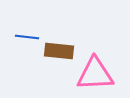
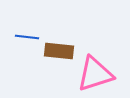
pink triangle: rotated 15 degrees counterclockwise
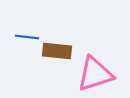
brown rectangle: moved 2 px left
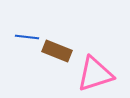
brown rectangle: rotated 16 degrees clockwise
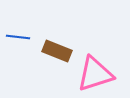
blue line: moved 9 px left
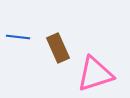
brown rectangle: moved 1 px right, 3 px up; rotated 44 degrees clockwise
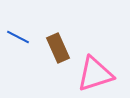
blue line: rotated 20 degrees clockwise
